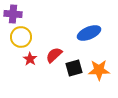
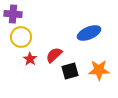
black square: moved 4 px left, 3 px down
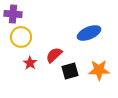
red star: moved 4 px down
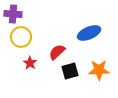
red semicircle: moved 3 px right, 3 px up
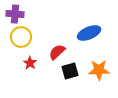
purple cross: moved 2 px right
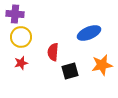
red semicircle: moved 4 px left; rotated 42 degrees counterclockwise
red star: moved 9 px left; rotated 24 degrees clockwise
orange star: moved 3 px right, 5 px up; rotated 10 degrees counterclockwise
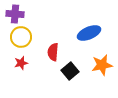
black square: rotated 24 degrees counterclockwise
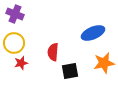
purple cross: rotated 18 degrees clockwise
blue ellipse: moved 4 px right
yellow circle: moved 7 px left, 6 px down
orange star: moved 2 px right, 2 px up
black square: rotated 30 degrees clockwise
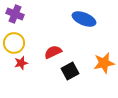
blue ellipse: moved 9 px left, 14 px up; rotated 45 degrees clockwise
red semicircle: rotated 60 degrees clockwise
black square: rotated 18 degrees counterclockwise
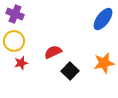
blue ellipse: moved 19 px right; rotated 75 degrees counterclockwise
yellow circle: moved 2 px up
black square: rotated 18 degrees counterclockwise
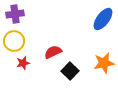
purple cross: rotated 30 degrees counterclockwise
red star: moved 2 px right
